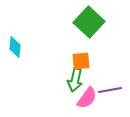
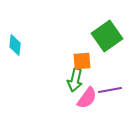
green square: moved 18 px right, 14 px down; rotated 12 degrees clockwise
cyan diamond: moved 2 px up
orange square: moved 1 px right
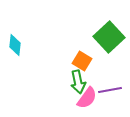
green square: moved 2 px right, 1 px down; rotated 8 degrees counterclockwise
orange square: rotated 36 degrees clockwise
green arrow: moved 3 px right, 2 px down; rotated 25 degrees counterclockwise
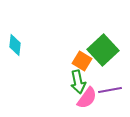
green square: moved 6 px left, 13 px down
